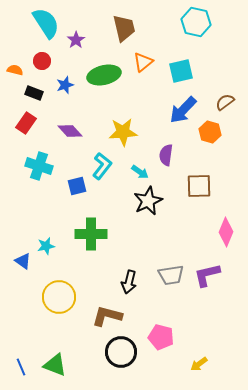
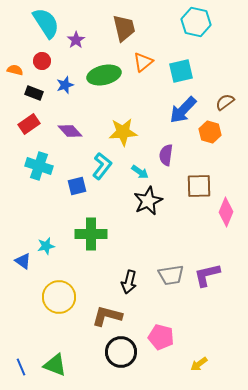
red rectangle: moved 3 px right, 1 px down; rotated 20 degrees clockwise
pink diamond: moved 20 px up
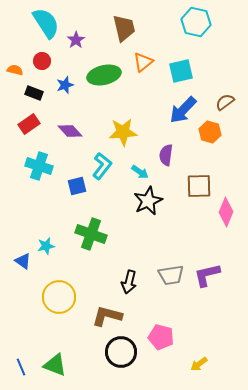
green cross: rotated 20 degrees clockwise
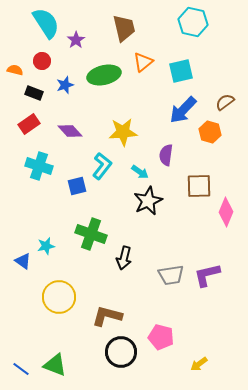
cyan hexagon: moved 3 px left
black arrow: moved 5 px left, 24 px up
blue line: moved 2 px down; rotated 30 degrees counterclockwise
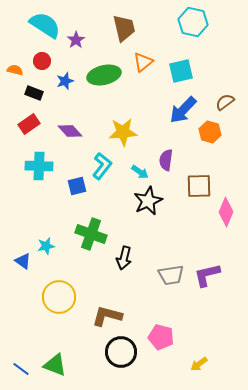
cyan semicircle: moved 1 px left, 2 px down; rotated 24 degrees counterclockwise
blue star: moved 4 px up
purple semicircle: moved 5 px down
cyan cross: rotated 16 degrees counterclockwise
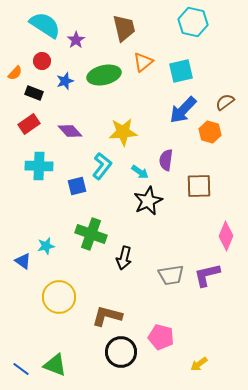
orange semicircle: moved 3 px down; rotated 119 degrees clockwise
pink diamond: moved 24 px down
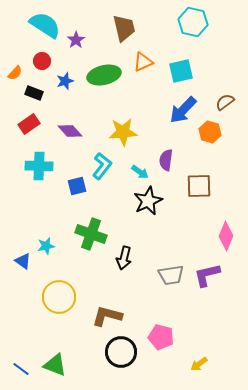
orange triangle: rotated 15 degrees clockwise
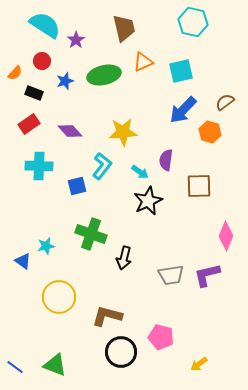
blue line: moved 6 px left, 2 px up
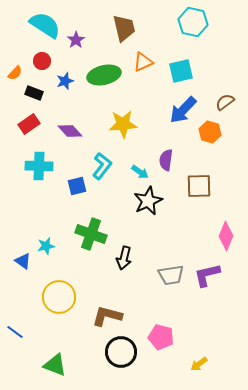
yellow star: moved 8 px up
blue line: moved 35 px up
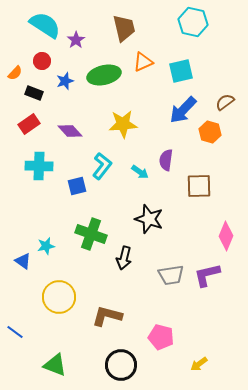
black star: moved 1 px right, 18 px down; rotated 28 degrees counterclockwise
black circle: moved 13 px down
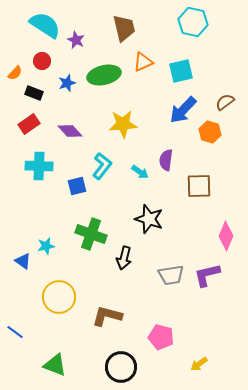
purple star: rotated 12 degrees counterclockwise
blue star: moved 2 px right, 2 px down
black circle: moved 2 px down
